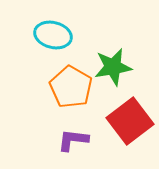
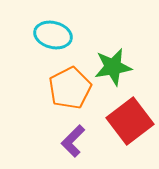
orange pentagon: moved 1 px left, 1 px down; rotated 15 degrees clockwise
purple L-shape: moved 1 px down; rotated 52 degrees counterclockwise
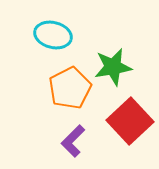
red square: rotated 6 degrees counterclockwise
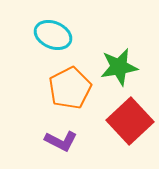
cyan ellipse: rotated 9 degrees clockwise
green star: moved 6 px right
purple L-shape: moved 12 px left; rotated 108 degrees counterclockwise
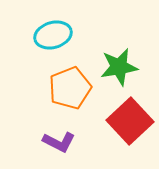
cyan ellipse: rotated 39 degrees counterclockwise
orange pentagon: rotated 6 degrees clockwise
purple L-shape: moved 2 px left, 1 px down
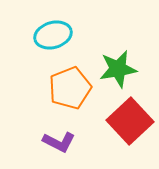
green star: moved 1 px left, 2 px down
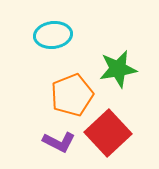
cyan ellipse: rotated 9 degrees clockwise
orange pentagon: moved 2 px right, 7 px down
red square: moved 22 px left, 12 px down
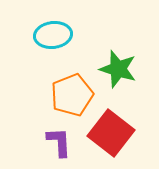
green star: rotated 27 degrees clockwise
red square: moved 3 px right; rotated 9 degrees counterclockwise
purple L-shape: rotated 120 degrees counterclockwise
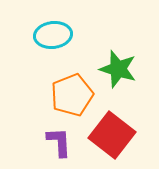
red square: moved 1 px right, 2 px down
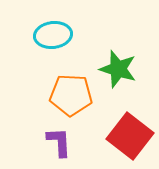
orange pentagon: moved 1 px left; rotated 24 degrees clockwise
red square: moved 18 px right, 1 px down
